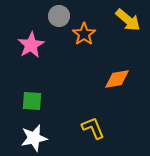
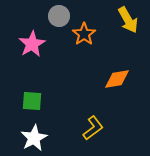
yellow arrow: rotated 20 degrees clockwise
pink star: moved 1 px right, 1 px up
yellow L-shape: rotated 75 degrees clockwise
white star: rotated 16 degrees counterclockwise
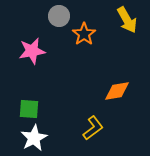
yellow arrow: moved 1 px left
pink star: moved 7 px down; rotated 20 degrees clockwise
orange diamond: moved 12 px down
green square: moved 3 px left, 8 px down
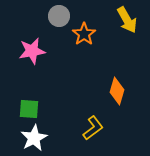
orange diamond: rotated 64 degrees counterclockwise
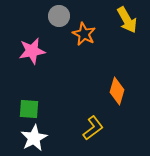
orange star: rotated 10 degrees counterclockwise
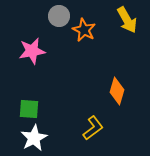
orange star: moved 4 px up
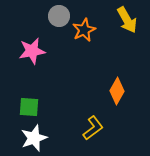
orange star: rotated 20 degrees clockwise
orange diamond: rotated 12 degrees clockwise
green square: moved 2 px up
white star: rotated 8 degrees clockwise
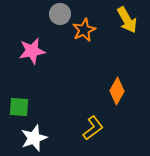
gray circle: moved 1 px right, 2 px up
green square: moved 10 px left
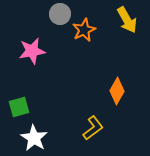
green square: rotated 20 degrees counterclockwise
white star: rotated 20 degrees counterclockwise
